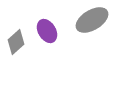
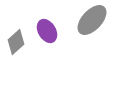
gray ellipse: rotated 16 degrees counterclockwise
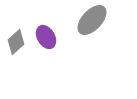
purple ellipse: moved 1 px left, 6 px down
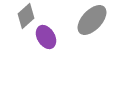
gray diamond: moved 10 px right, 26 px up
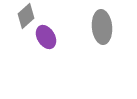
gray ellipse: moved 10 px right, 7 px down; rotated 48 degrees counterclockwise
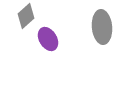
purple ellipse: moved 2 px right, 2 px down
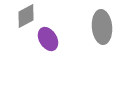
gray diamond: rotated 15 degrees clockwise
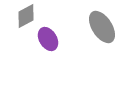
gray ellipse: rotated 28 degrees counterclockwise
